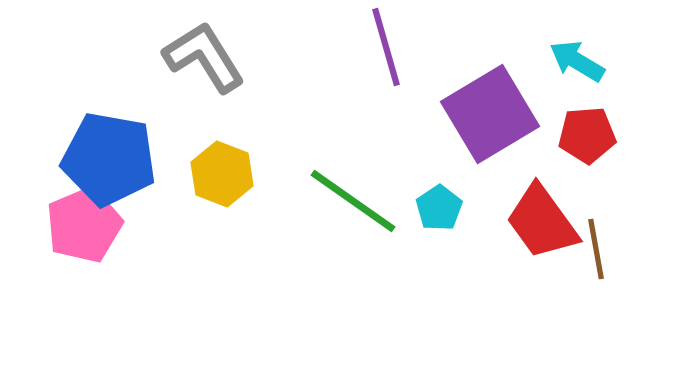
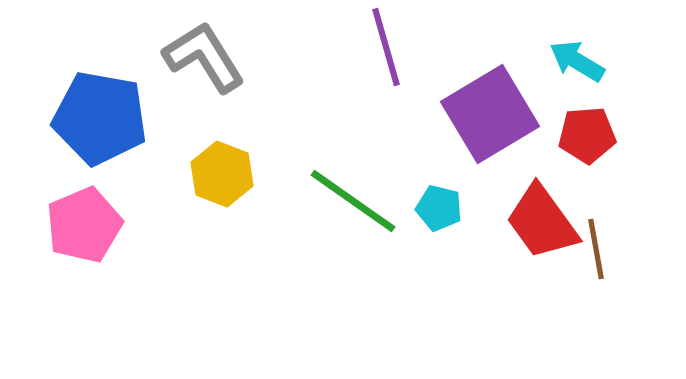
blue pentagon: moved 9 px left, 41 px up
cyan pentagon: rotated 24 degrees counterclockwise
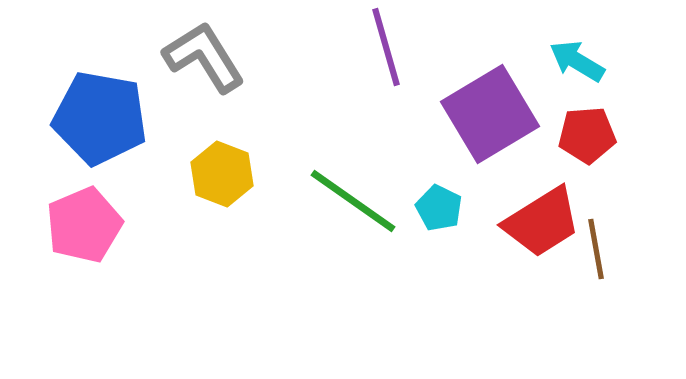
cyan pentagon: rotated 12 degrees clockwise
red trapezoid: rotated 86 degrees counterclockwise
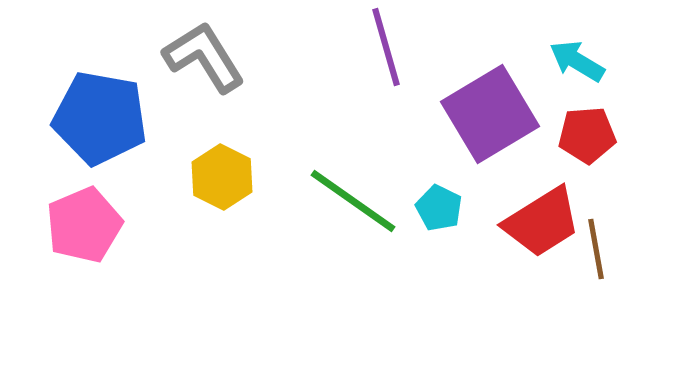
yellow hexagon: moved 3 px down; rotated 6 degrees clockwise
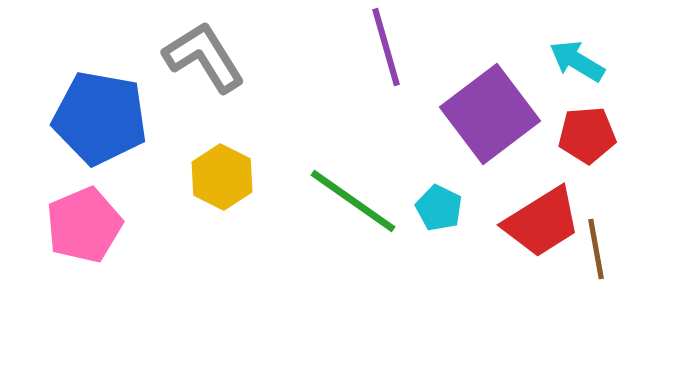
purple square: rotated 6 degrees counterclockwise
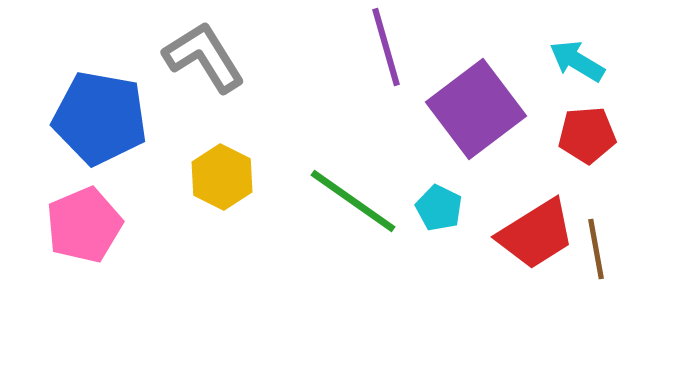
purple square: moved 14 px left, 5 px up
red trapezoid: moved 6 px left, 12 px down
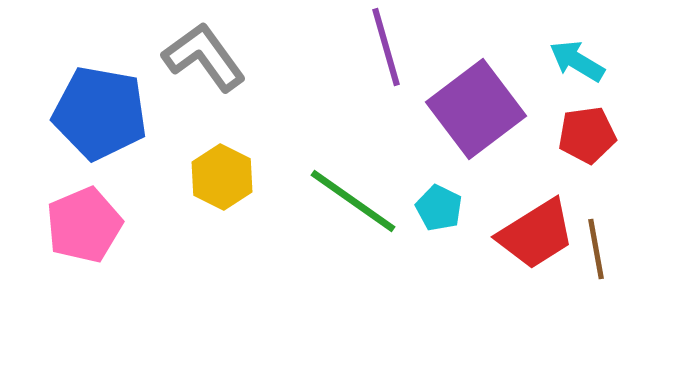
gray L-shape: rotated 4 degrees counterclockwise
blue pentagon: moved 5 px up
red pentagon: rotated 4 degrees counterclockwise
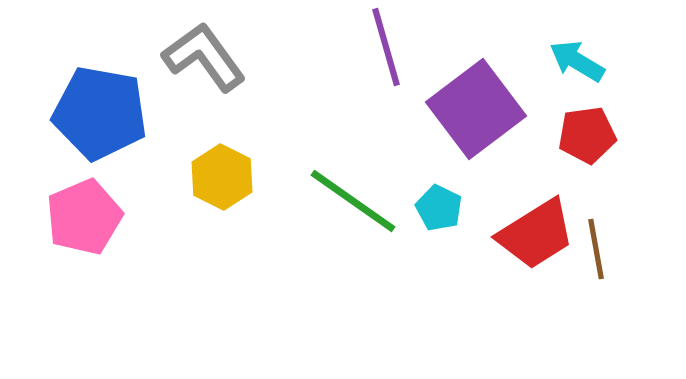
pink pentagon: moved 8 px up
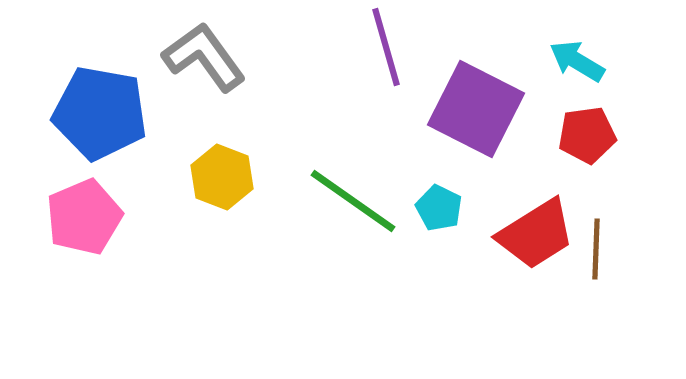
purple square: rotated 26 degrees counterclockwise
yellow hexagon: rotated 6 degrees counterclockwise
brown line: rotated 12 degrees clockwise
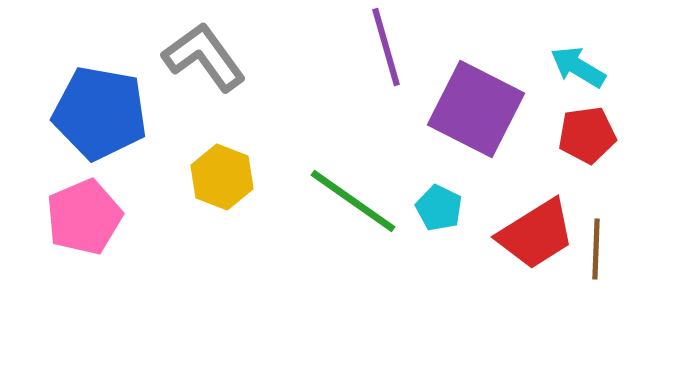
cyan arrow: moved 1 px right, 6 px down
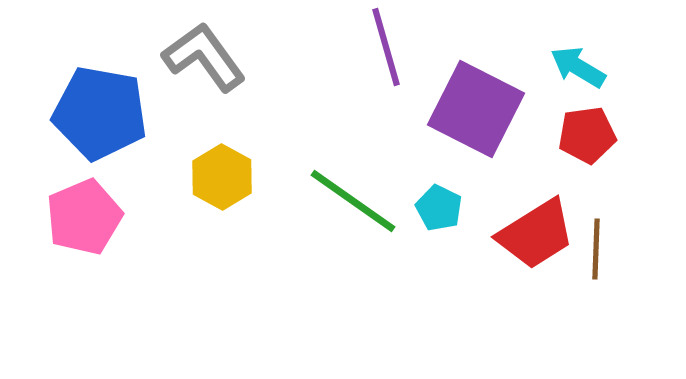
yellow hexagon: rotated 8 degrees clockwise
